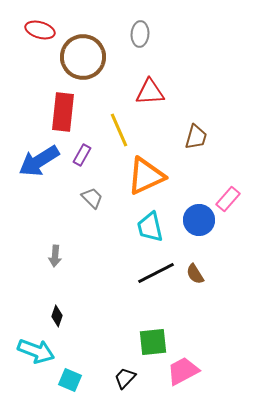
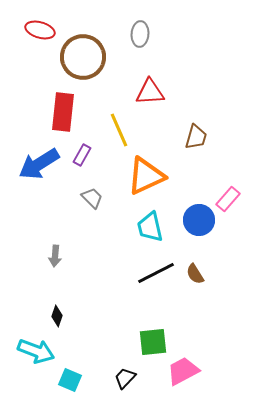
blue arrow: moved 3 px down
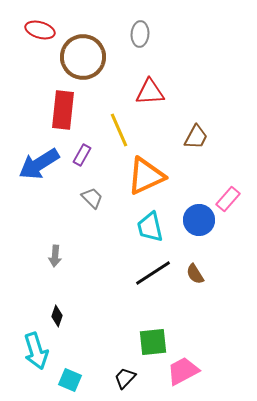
red rectangle: moved 2 px up
brown trapezoid: rotated 12 degrees clockwise
black line: moved 3 px left; rotated 6 degrees counterclockwise
cyan arrow: rotated 51 degrees clockwise
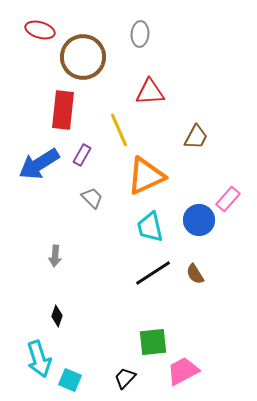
cyan arrow: moved 3 px right, 8 px down
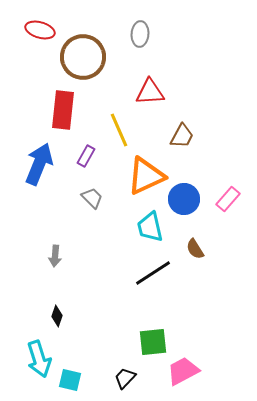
brown trapezoid: moved 14 px left, 1 px up
purple rectangle: moved 4 px right, 1 px down
blue arrow: rotated 144 degrees clockwise
blue circle: moved 15 px left, 21 px up
brown semicircle: moved 25 px up
cyan square: rotated 10 degrees counterclockwise
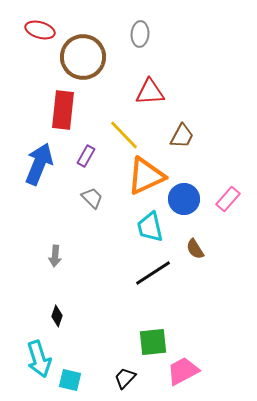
yellow line: moved 5 px right, 5 px down; rotated 20 degrees counterclockwise
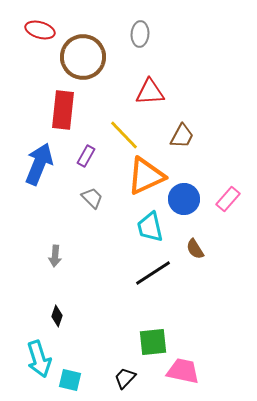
pink trapezoid: rotated 40 degrees clockwise
